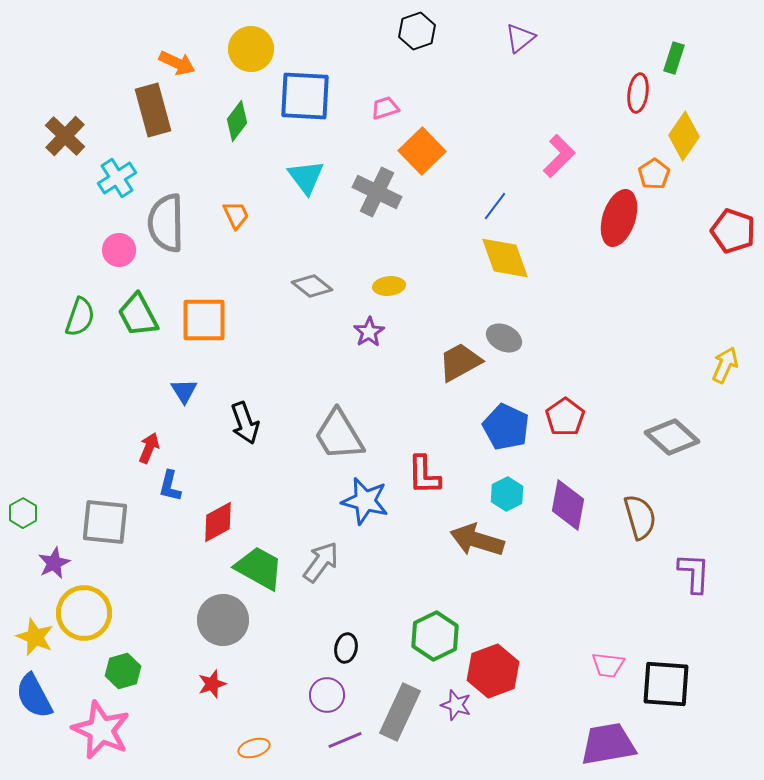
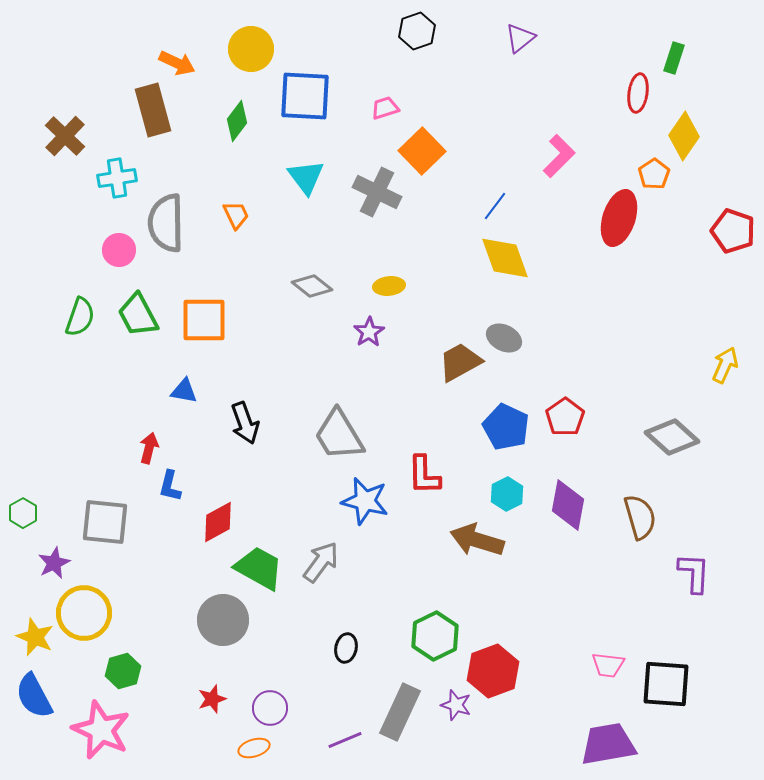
cyan cross at (117, 178): rotated 24 degrees clockwise
blue triangle at (184, 391): rotated 48 degrees counterclockwise
red arrow at (149, 448): rotated 8 degrees counterclockwise
red star at (212, 684): moved 15 px down
purple circle at (327, 695): moved 57 px left, 13 px down
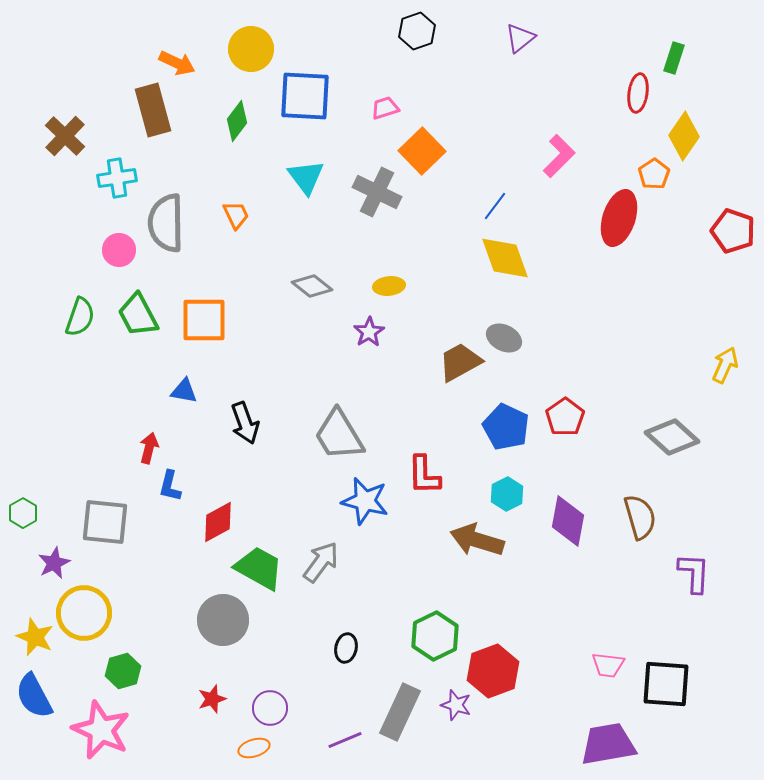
purple diamond at (568, 505): moved 16 px down
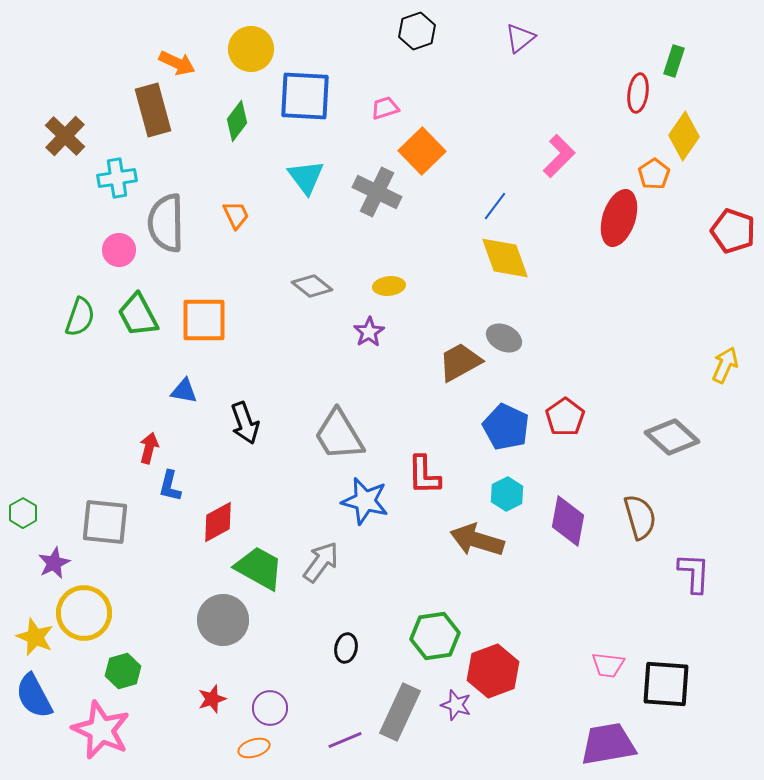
green rectangle at (674, 58): moved 3 px down
green hexagon at (435, 636): rotated 18 degrees clockwise
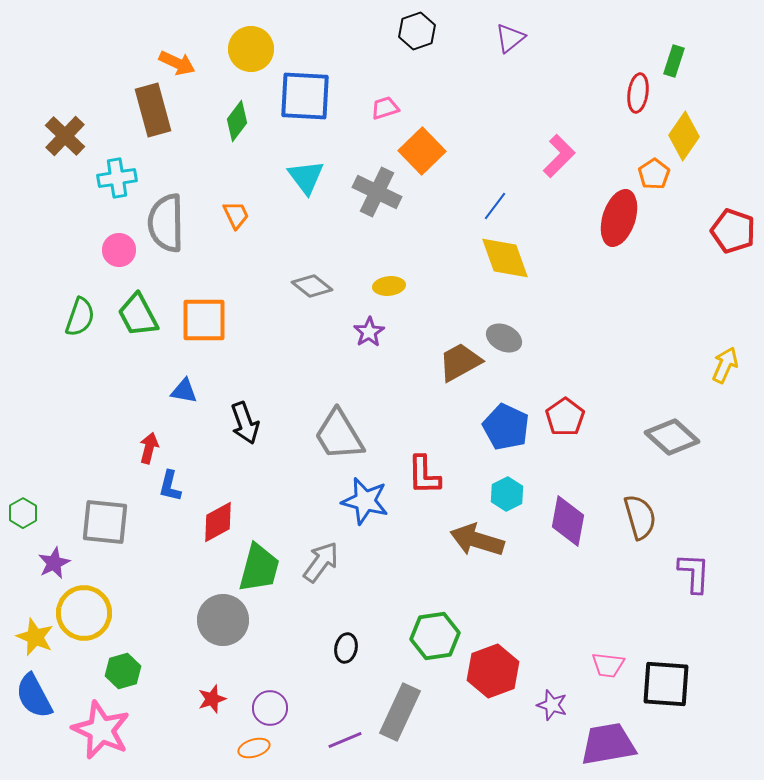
purple triangle at (520, 38): moved 10 px left
green trapezoid at (259, 568): rotated 76 degrees clockwise
purple star at (456, 705): moved 96 px right
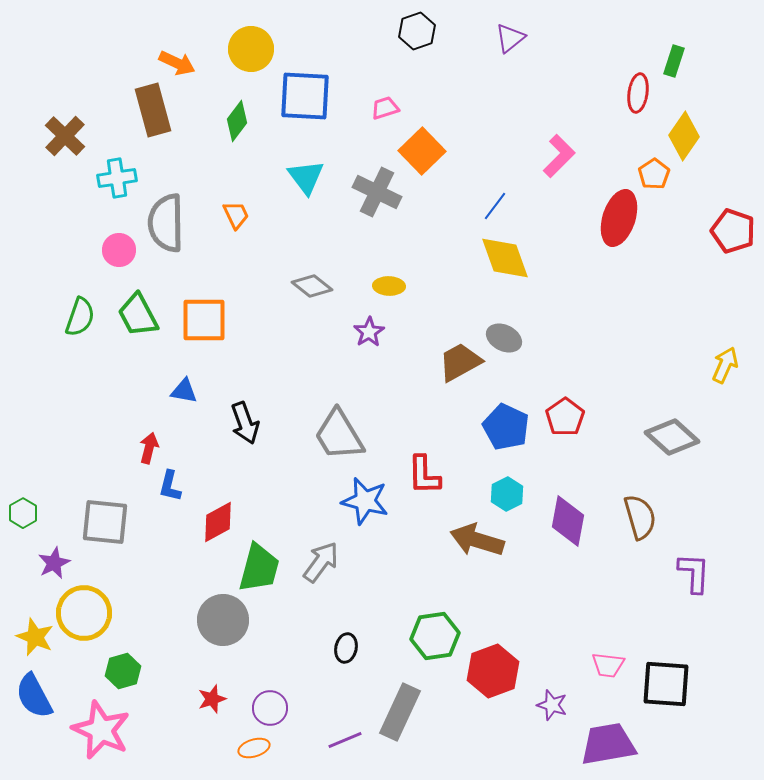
yellow ellipse at (389, 286): rotated 8 degrees clockwise
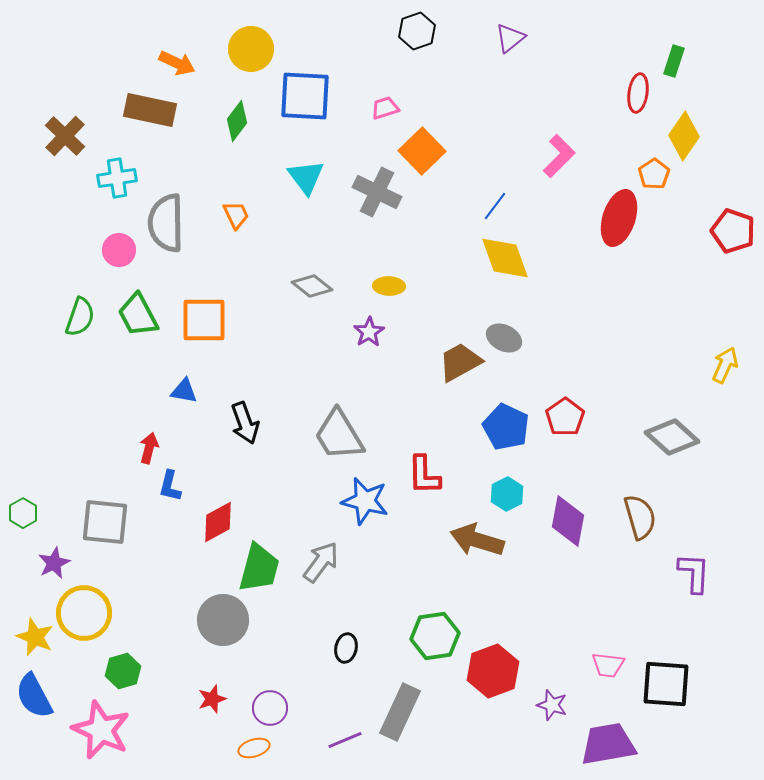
brown rectangle at (153, 110): moved 3 px left; rotated 63 degrees counterclockwise
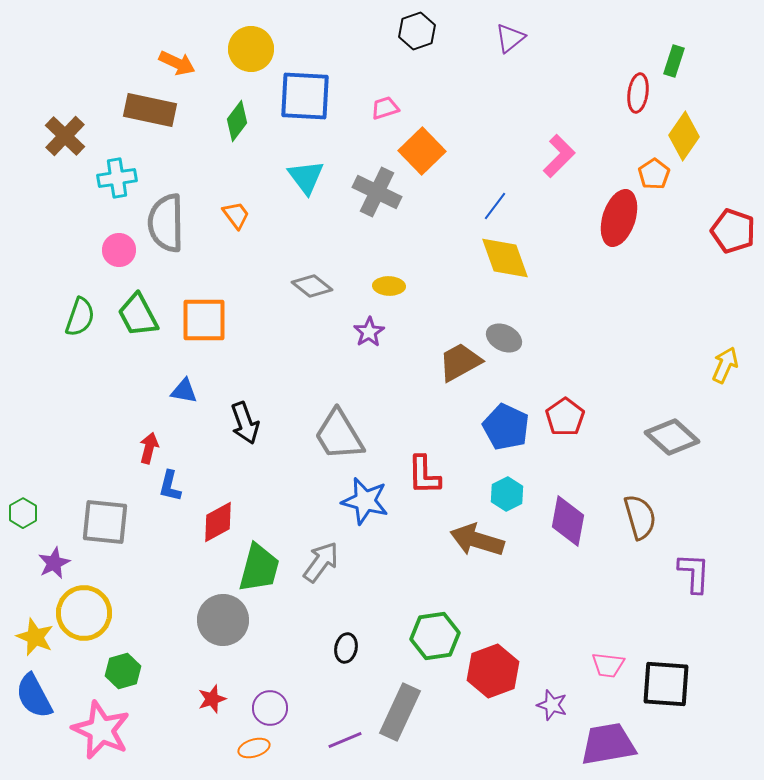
orange trapezoid at (236, 215): rotated 12 degrees counterclockwise
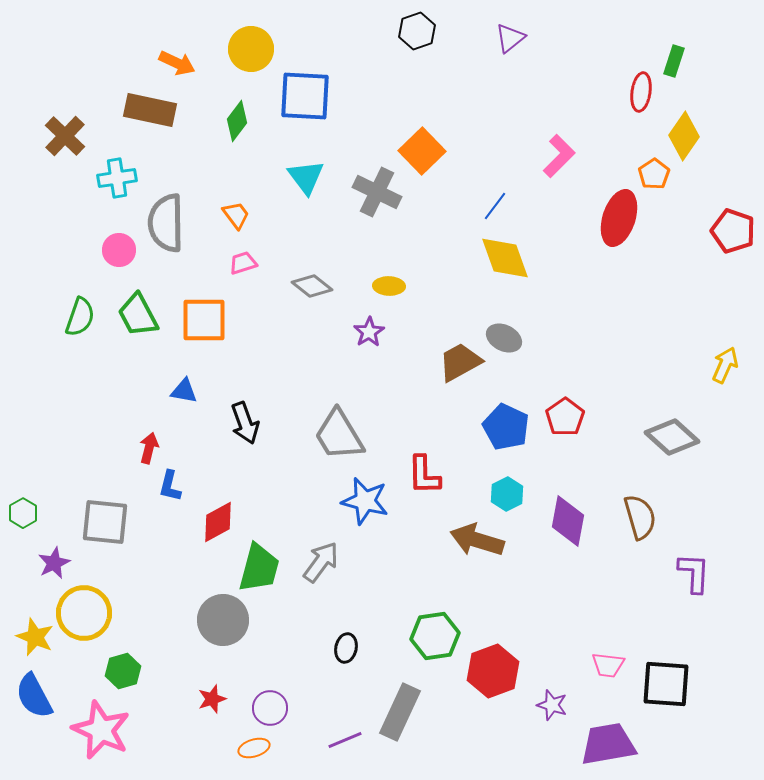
red ellipse at (638, 93): moved 3 px right, 1 px up
pink trapezoid at (385, 108): moved 142 px left, 155 px down
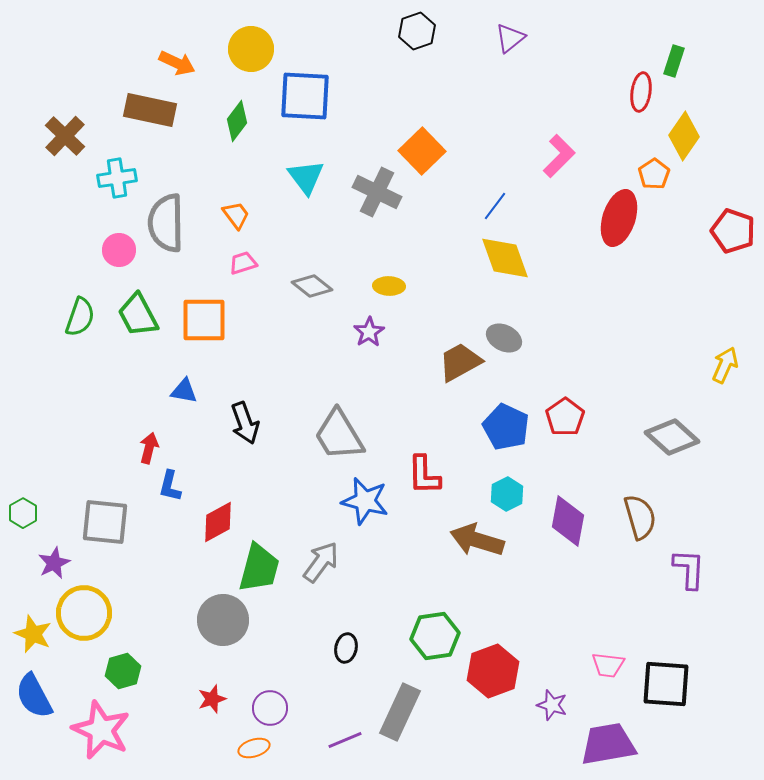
purple L-shape at (694, 573): moved 5 px left, 4 px up
yellow star at (35, 637): moved 2 px left, 3 px up
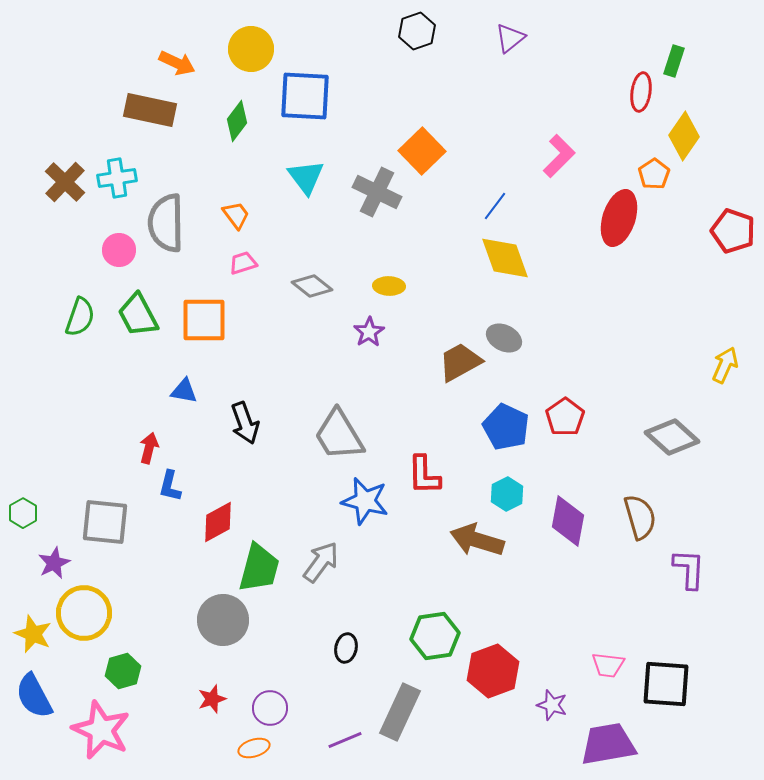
brown cross at (65, 136): moved 46 px down
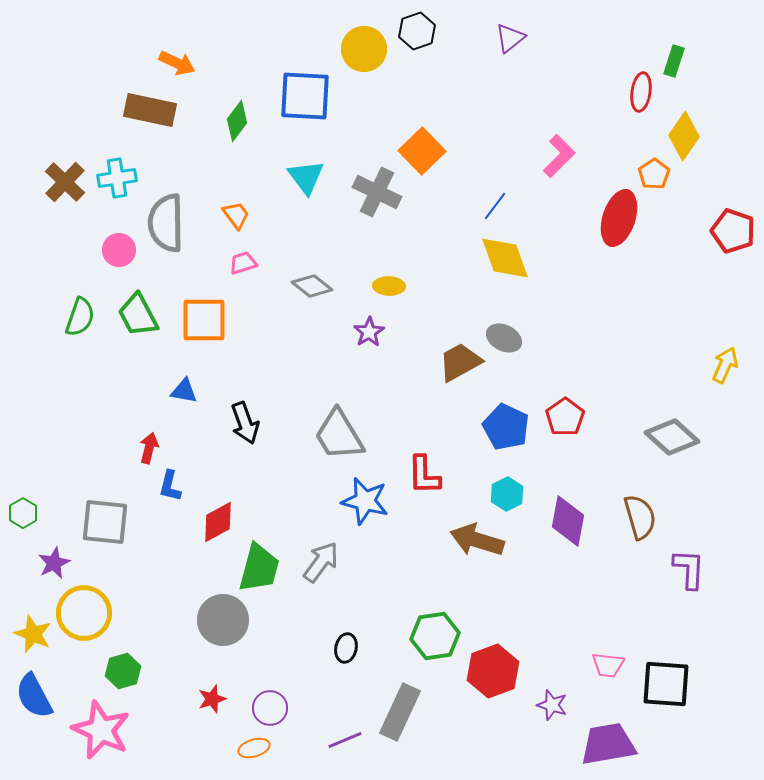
yellow circle at (251, 49): moved 113 px right
